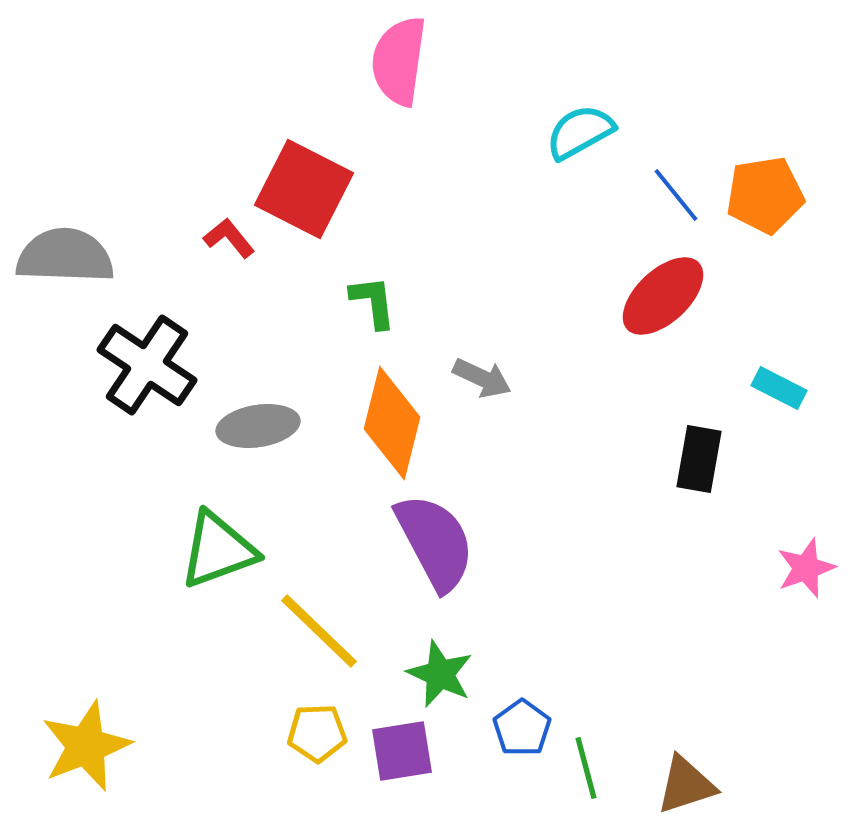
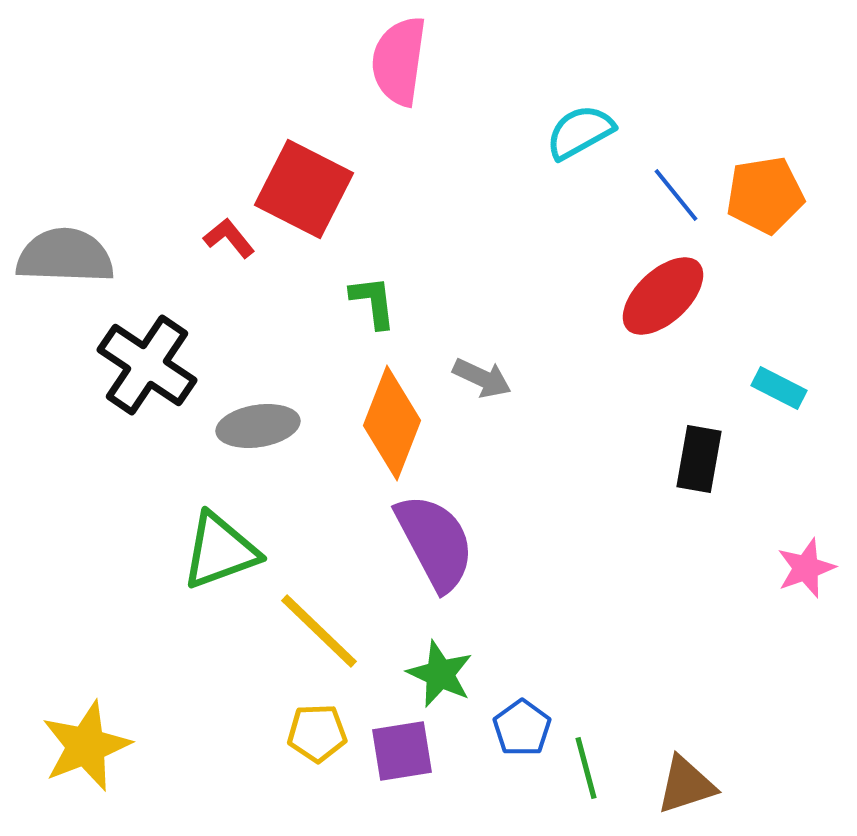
orange diamond: rotated 7 degrees clockwise
green triangle: moved 2 px right, 1 px down
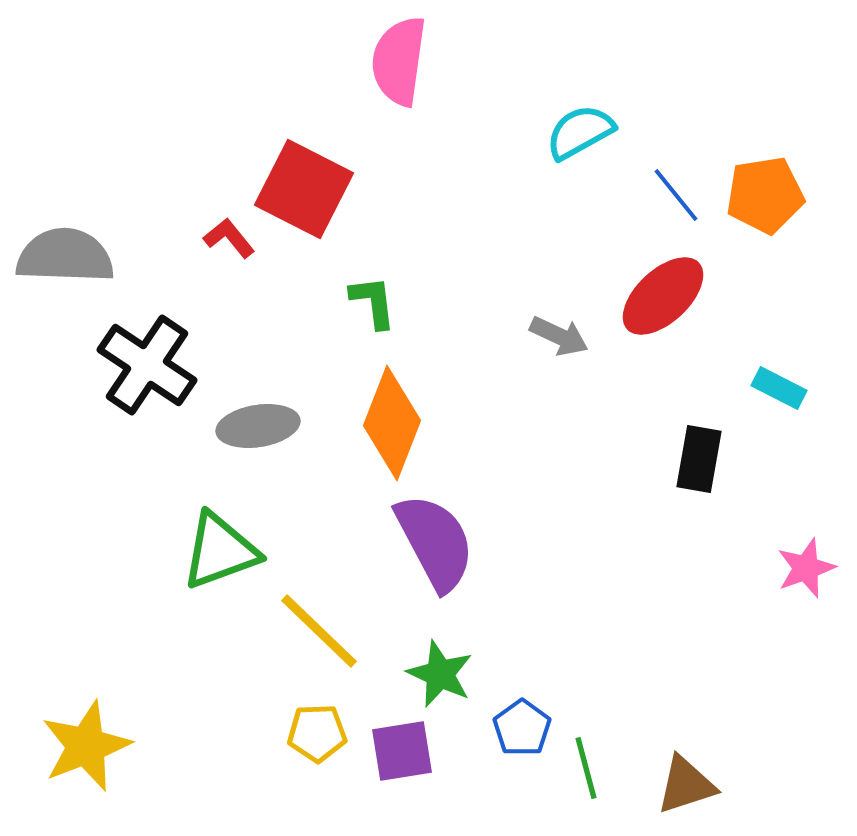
gray arrow: moved 77 px right, 42 px up
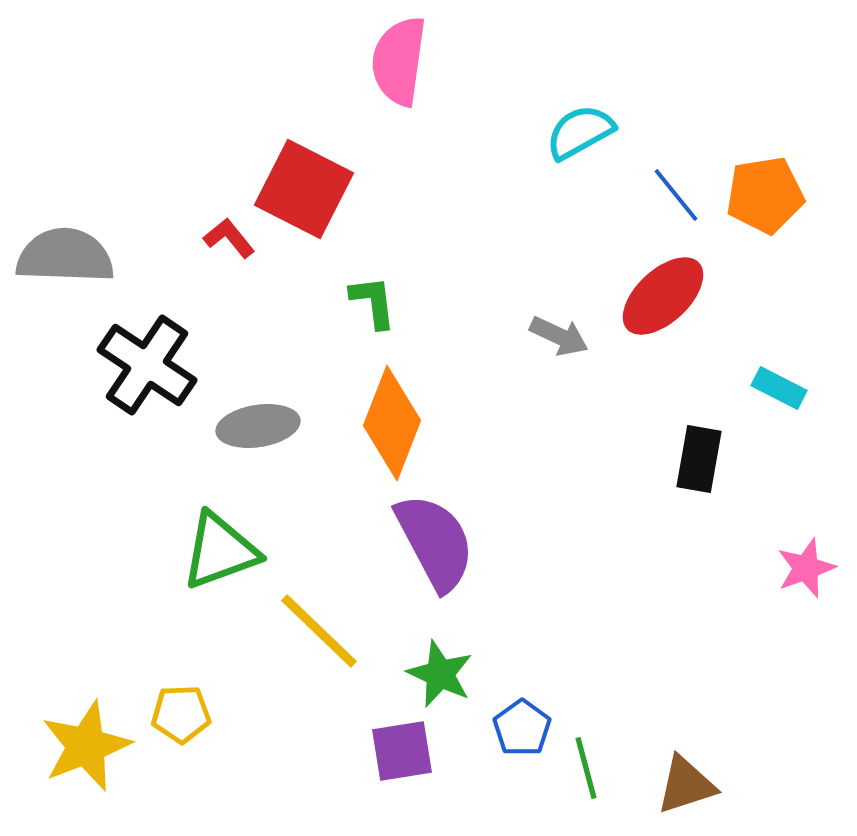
yellow pentagon: moved 136 px left, 19 px up
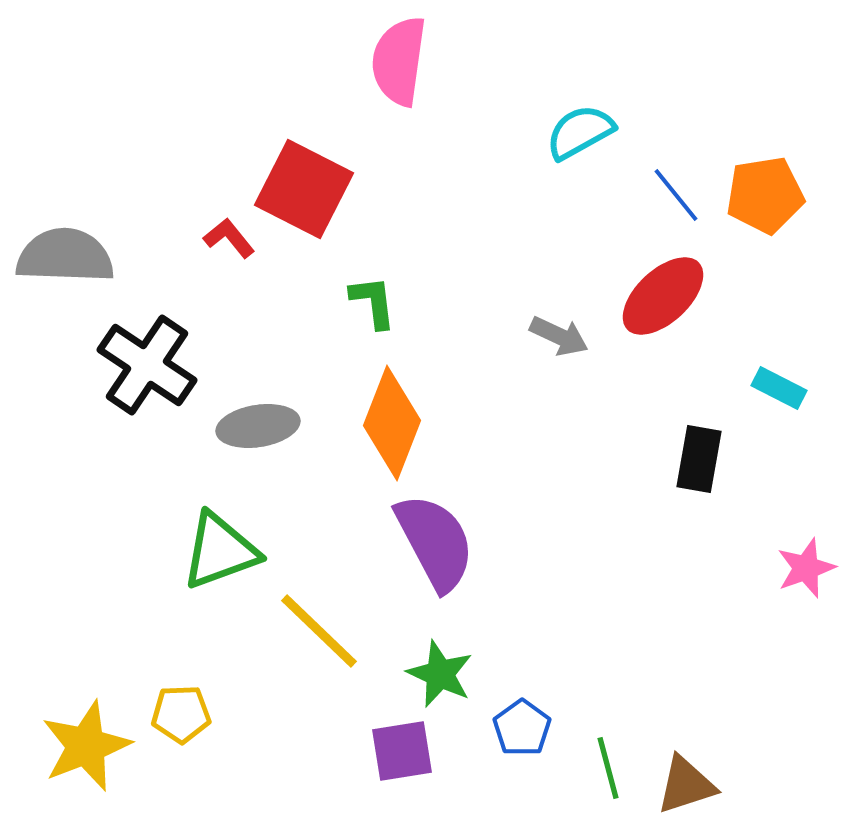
green line: moved 22 px right
